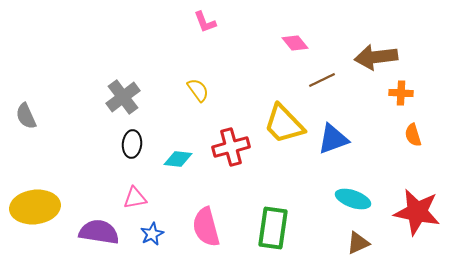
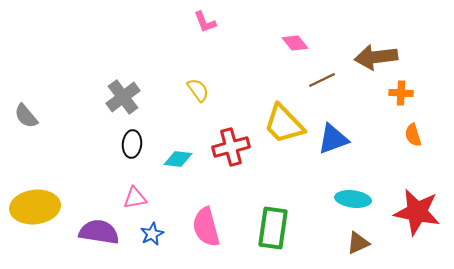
gray semicircle: rotated 16 degrees counterclockwise
cyan ellipse: rotated 12 degrees counterclockwise
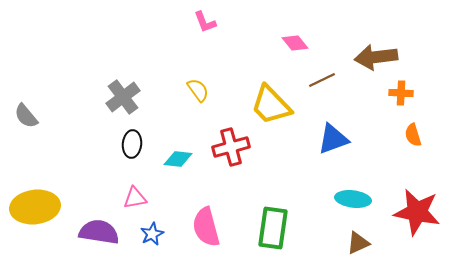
yellow trapezoid: moved 13 px left, 19 px up
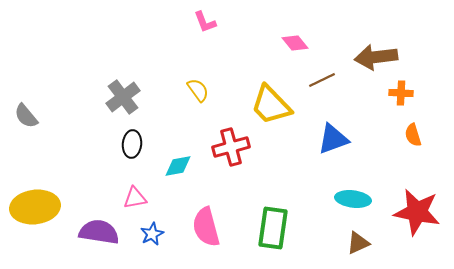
cyan diamond: moved 7 px down; rotated 16 degrees counterclockwise
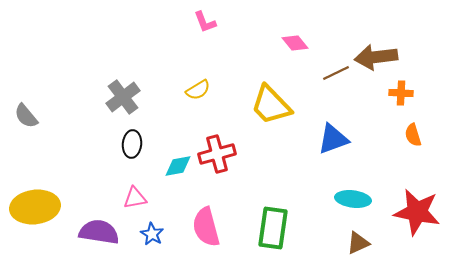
brown line: moved 14 px right, 7 px up
yellow semicircle: rotated 95 degrees clockwise
red cross: moved 14 px left, 7 px down
blue star: rotated 15 degrees counterclockwise
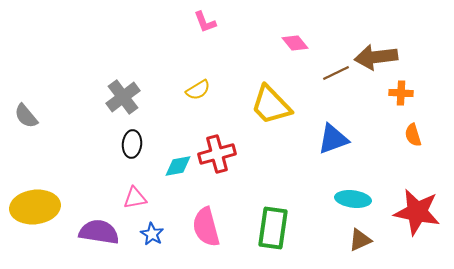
brown triangle: moved 2 px right, 3 px up
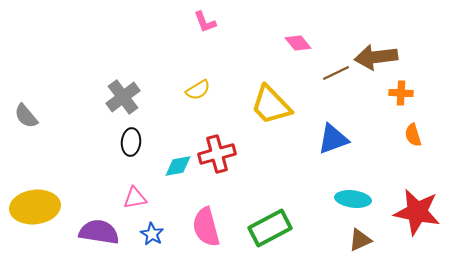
pink diamond: moved 3 px right
black ellipse: moved 1 px left, 2 px up
green rectangle: moved 3 px left; rotated 54 degrees clockwise
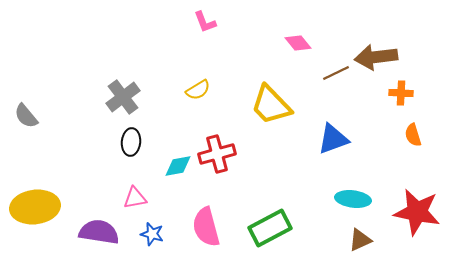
blue star: rotated 15 degrees counterclockwise
